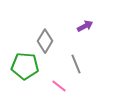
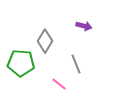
purple arrow: moved 1 px left; rotated 42 degrees clockwise
green pentagon: moved 4 px left, 3 px up
pink line: moved 2 px up
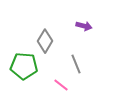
green pentagon: moved 3 px right, 3 px down
pink line: moved 2 px right, 1 px down
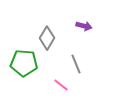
gray diamond: moved 2 px right, 3 px up
green pentagon: moved 3 px up
